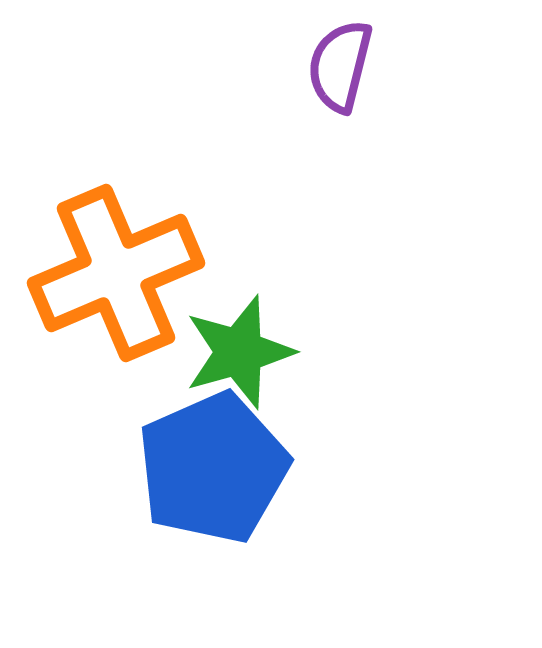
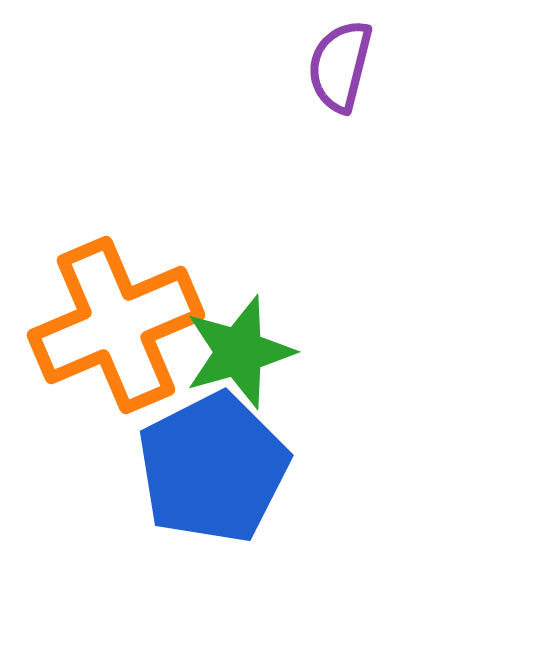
orange cross: moved 52 px down
blue pentagon: rotated 3 degrees counterclockwise
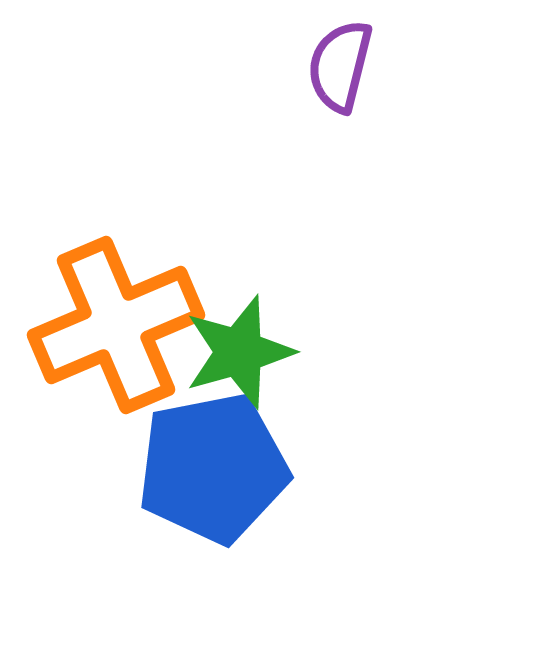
blue pentagon: rotated 16 degrees clockwise
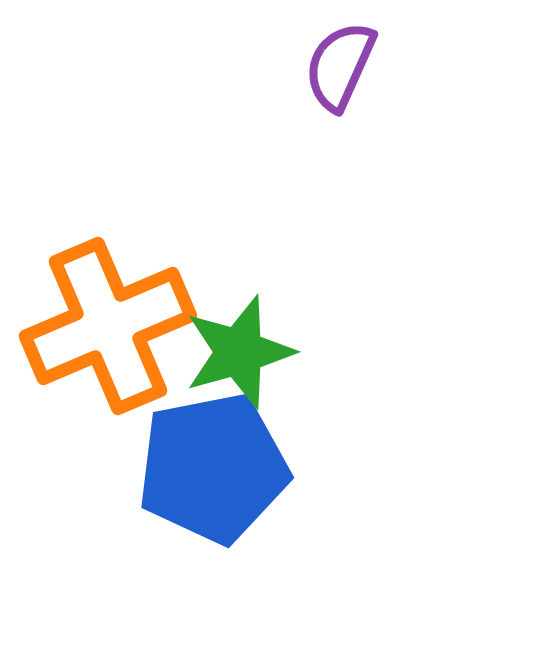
purple semicircle: rotated 10 degrees clockwise
orange cross: moved 8 px left, 1 px down
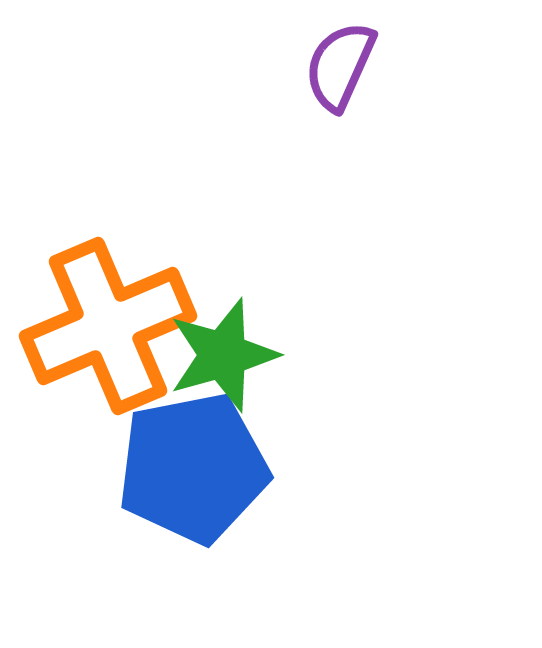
green star: moved 16 px left, 3 px down
blue pentagon: moved 20 px left
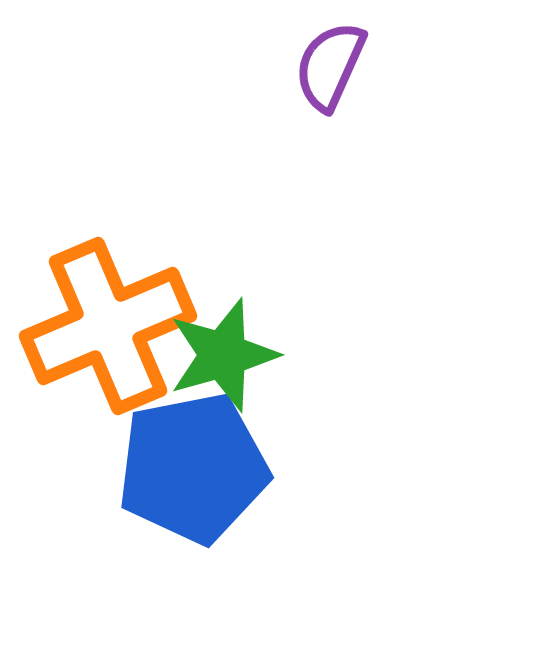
purple semicircle: moved 10 px left
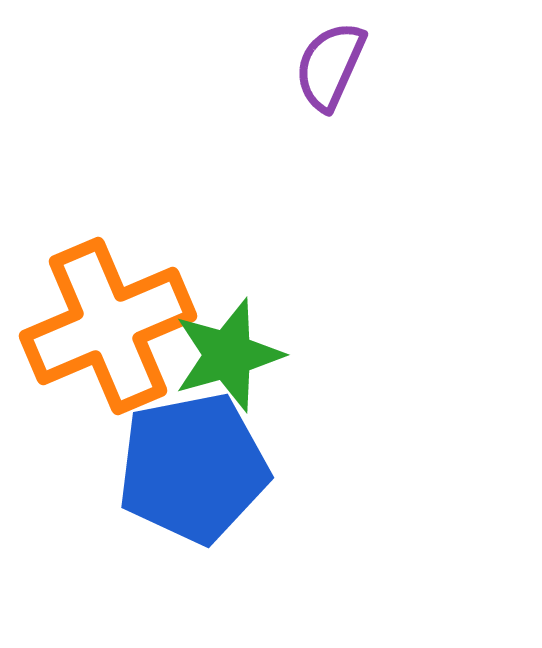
green star: moved 5 px right
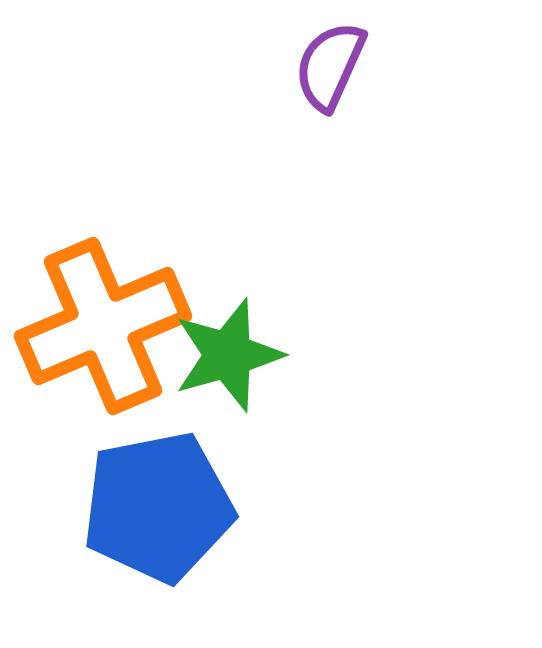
orange cross: moved 5 px left
blue pentagon: moved 35 px left, 39 px down
